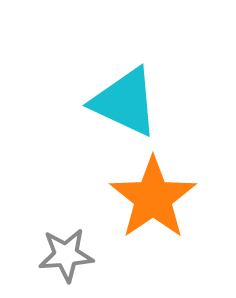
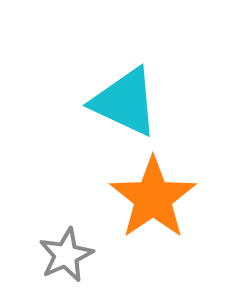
gray star: rotated 20 degrees counterclockwise
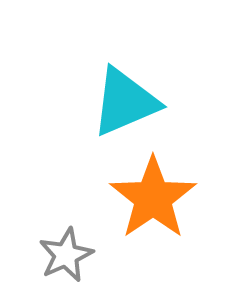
cyan triangle: rotated 48 degrees counterclockwise
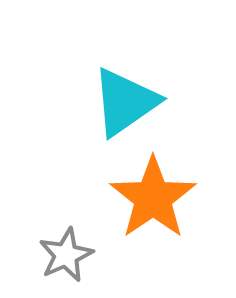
cyan triangle: rotated 12 degrees counterclockwise
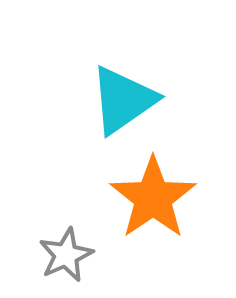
cyan triangle: moved 2 px left, 2 px up
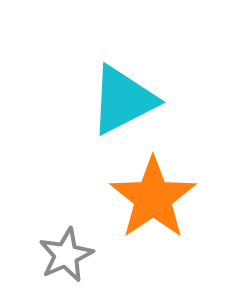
cyan triangle: rotated 8 degrees clockwise
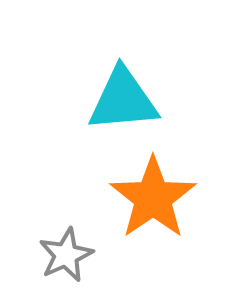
cyan triangle: rotated 22 degrees clockwise
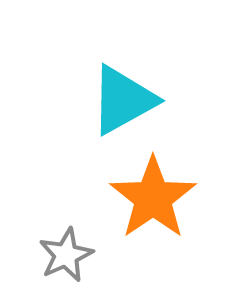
cyan triangle: rotated 24 degrees counterclockwise
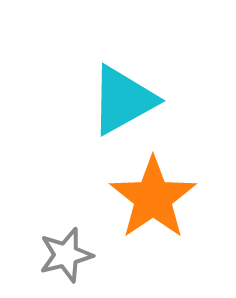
gray star: rotated 10 degrees clockwise
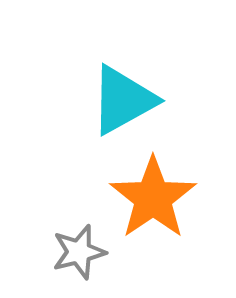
gray star: moved 13 px right, 3 px up
